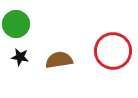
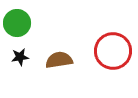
green circle: moved 1 px right, 1 px up
black star: rotated 18 degrees counterclockwise
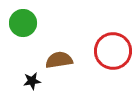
green circle: moved 6 px right
black star: moved 12 px right, 24 px down
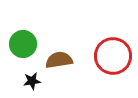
green circle: moved 21 px down
red circle: moved 5 px down
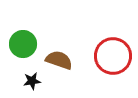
brown semicircle: rotated 28 degrees clockwise
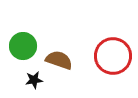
green circle: moved 2 px down
black star: moved 2 px right, 1 px up
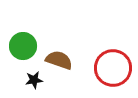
red circle: moved 12 px down
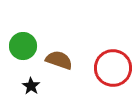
black star: moved 3 px left, 6 px down; rotated 30 degrees counterclockwise
